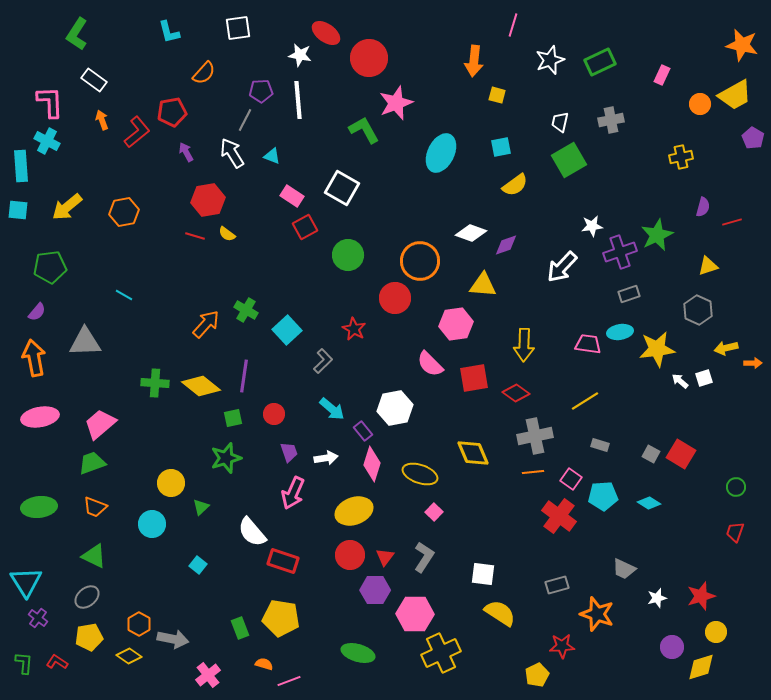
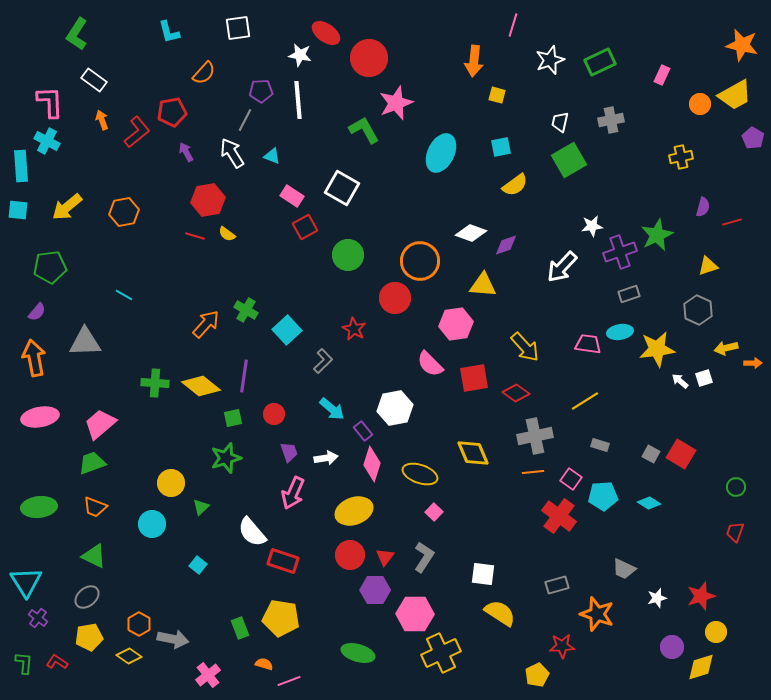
yellow arrow at (524, 345): moved 1 px right, 2 px down; rotated 44 degrees counterclockwise
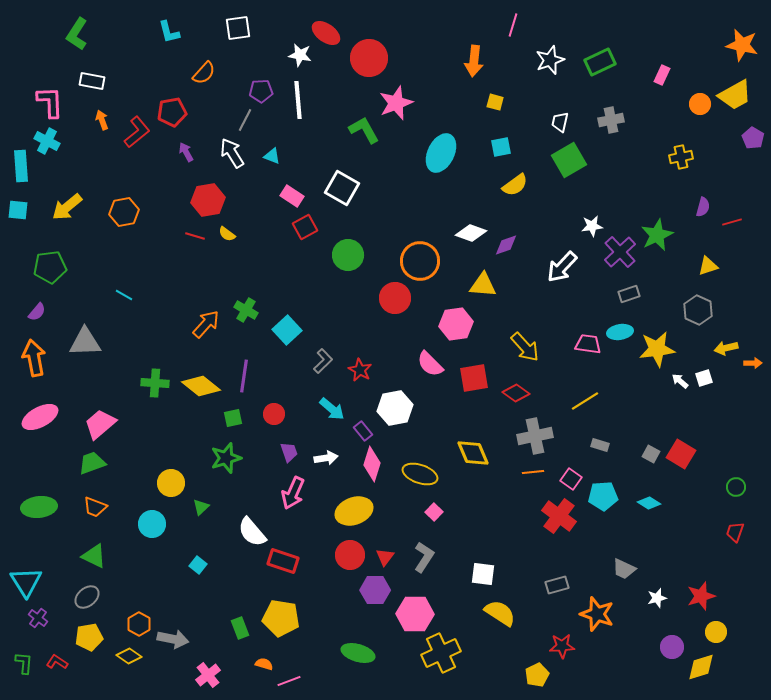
white rectangle at (94, 80): moved 2 px left, 1 px down; rotated 25 degrees counterclockwise
yellow square at (497, 95): moved 2 px left, 7 px down
purple cross at (620, 252): rotated 24 degrees counterclockwise
red star at (354, 329): moved 6 px right, 41 px down
pink ellipse at (40, 417): rotated 18 degrees counterclockwise
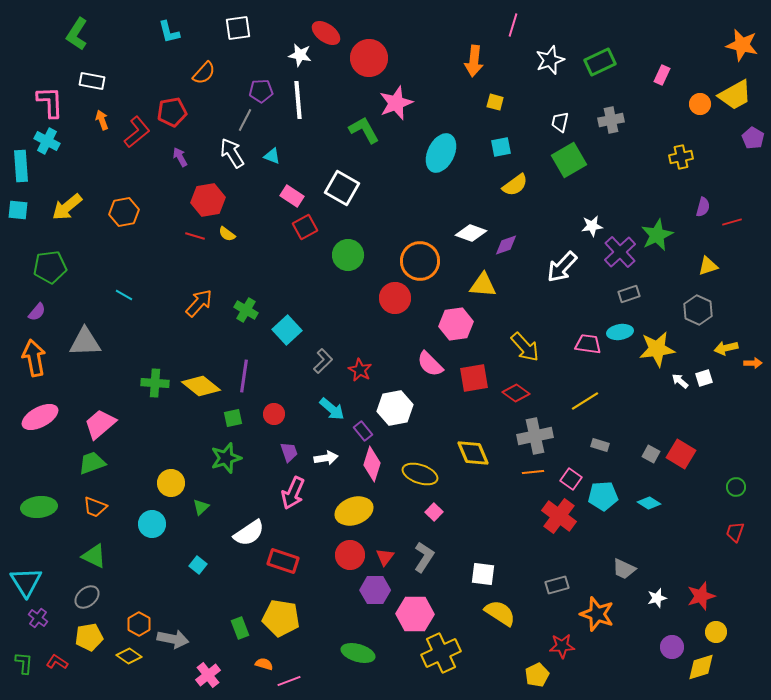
purple arrow at (186, 152): moved 6 px left, 5 px down
orange arrow at (206, 324): moved 7 px left, 21 px up
white semicircle at (252, 532): moved 3 px left, 1 px down; rotated 84 degrees counterclockwise
